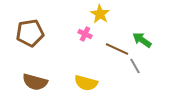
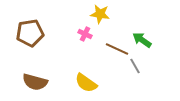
yellow star: rotated 24 degrees counterclockwise
yellow semicircle: rotated 20 degrees clockwise
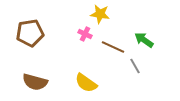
green arrow: moved 2 px right
brown line: moved 4 px left, 2 px up
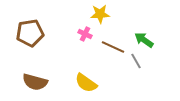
yellow star: rotated 12 degrees counterclockwise
gray line: moved 1 px right, 5 px up
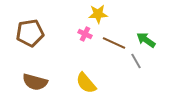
yellow star: moved 2 px left
green arrow: moved 2 px right
brown line: moved 1 px right, 4 px up
yellow semicircle: rotated 15 degrees clockwise
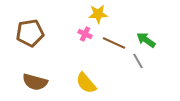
gray line: moved 2 px right
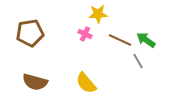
brown line: moved 6 px right, 3 px up
